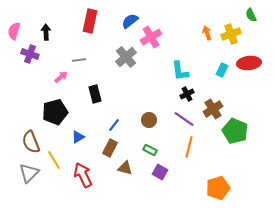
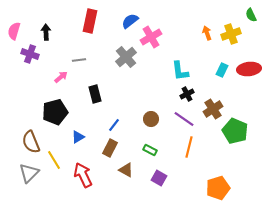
red ellipse: moved 6 px down
brown circle: moved 2 px right, 1 px up
brown triangle: moved 1 px right, 2 px down; rotated 14 degrees clockwise
purple square: moved 1 px left, 6 px down
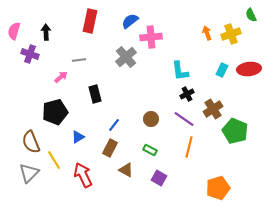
pink cross: rotated 25 degrees clockwise
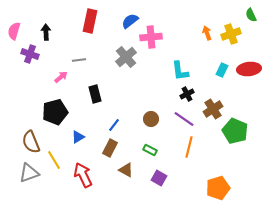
gray triangle: rotated 25 degrees clockwise
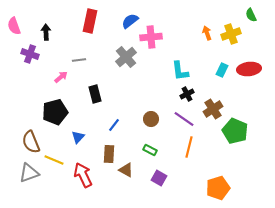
pink semicircle: moved 5 px up; rotated 36 degrees counterclockwise
blue triangle: rotated 16 degrees counterclockwise
brown rectangle: moved 1 px left, 6 px down; rotated 24 degrees counterclockwise
yellow line: rotated 36 degrees counterclockwise
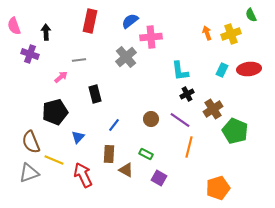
purple line: moved 4 px left, 1 px down
green rectangle: moved 4 px left, 4 px down
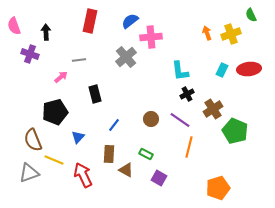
brown semicircle: moved 2 px right, 2 px up
